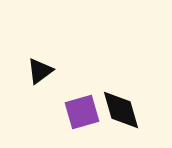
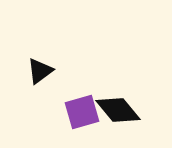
black diamond: moved 3 px left; rotated 24 degrees counterclockwise
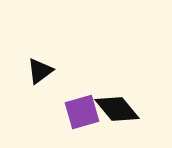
black diamond: moved 1 px left, 1 px up
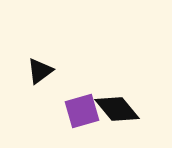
purple square: moved 1 px up
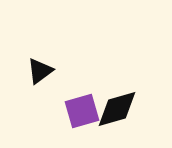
black diamond: rotated 66 degrees counterclockwise
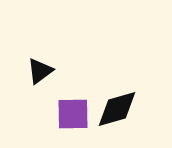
purple square: moved 9 px left, 3 px down; rotated 15 degrees clockwise
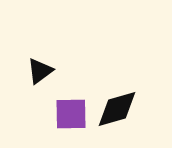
purple square: moved 2 px left
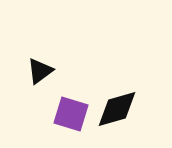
purple square: rotated 18 degrees clockwise
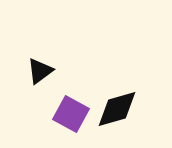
purple square: rotated 12 degrees clockwise
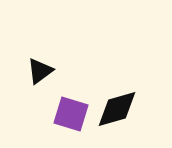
purple square: rotated 12 degrees counterclockwise
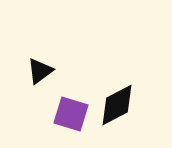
black diamond: moved 4 px up; rotated 12 degrees counterclockwise
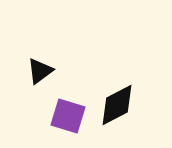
purple square: moved 3 px left, 2 px down
